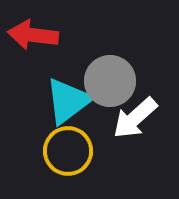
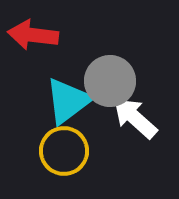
white arrow: rotated 84 degrees clockwise
yellow circle: moved 4 px left
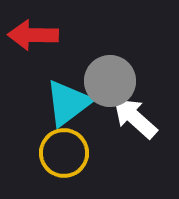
red arrow: rotated 6 degrees counterclockwise
cyan triangle: moved 2 px down
yellow circle: moved 2 px down
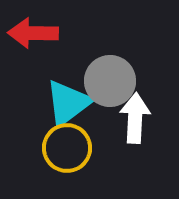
red arrow: moved 2 px up
white arrow: rotated 51 degrees clockwise
yellow circle: moved 3 px right, 5 px up
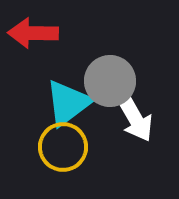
white arrow: rotated 147 degrees clockwise
yellow circle: moved 4 px left, 1 px up
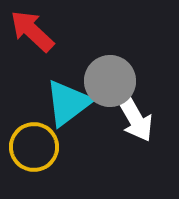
red arrow: moved 1 px left, 2 px up; rotated 42 degrees clockwise
yellow circle: moved 29 px left
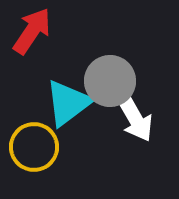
red arrow: rotated 81 degrees clockwise
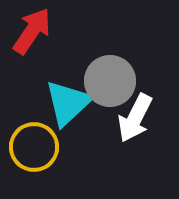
cyan triangle: rotated 6 degrees counterclockwise
white arrow: rotated 57 degrees clockwise
